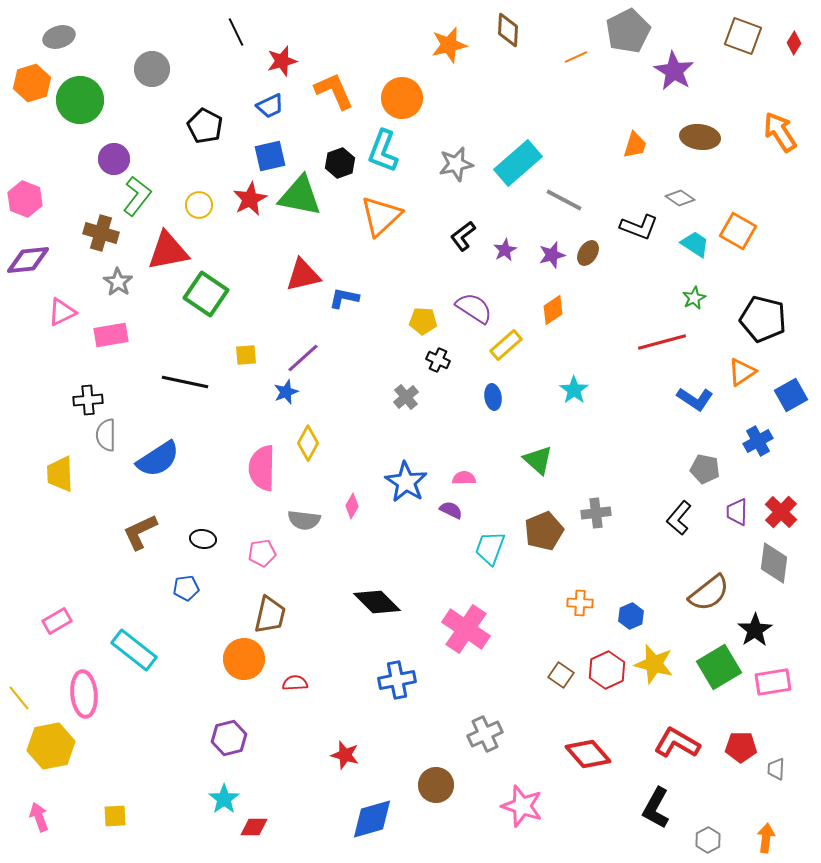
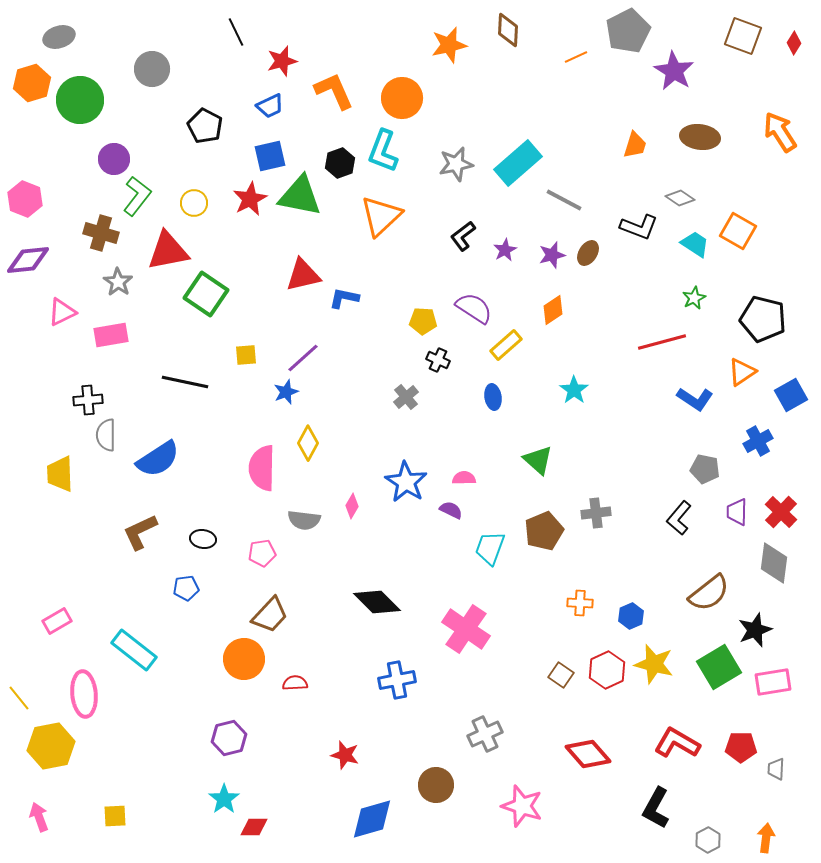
yellow circle at (199, 205): moved 5 px left, 2 px up
brown trapezoid at (270, 615): rotated 30 degrees clockwise
black star at (755, 630): rotated 12 degrees clockwise
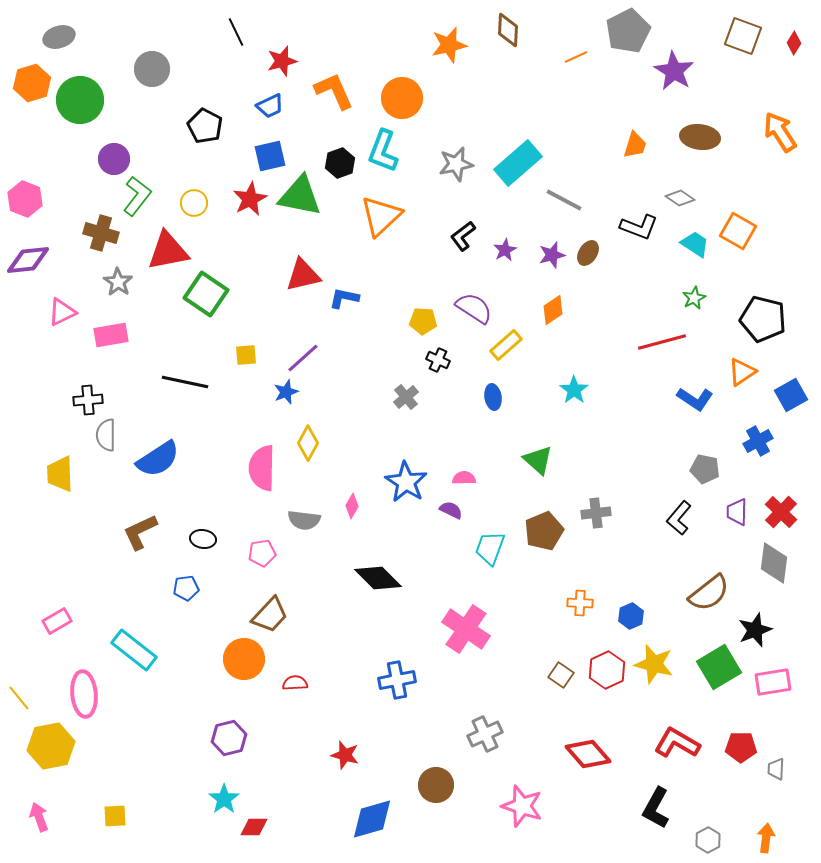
black diamond at (377, 602): moved 1 px right, 24 px up
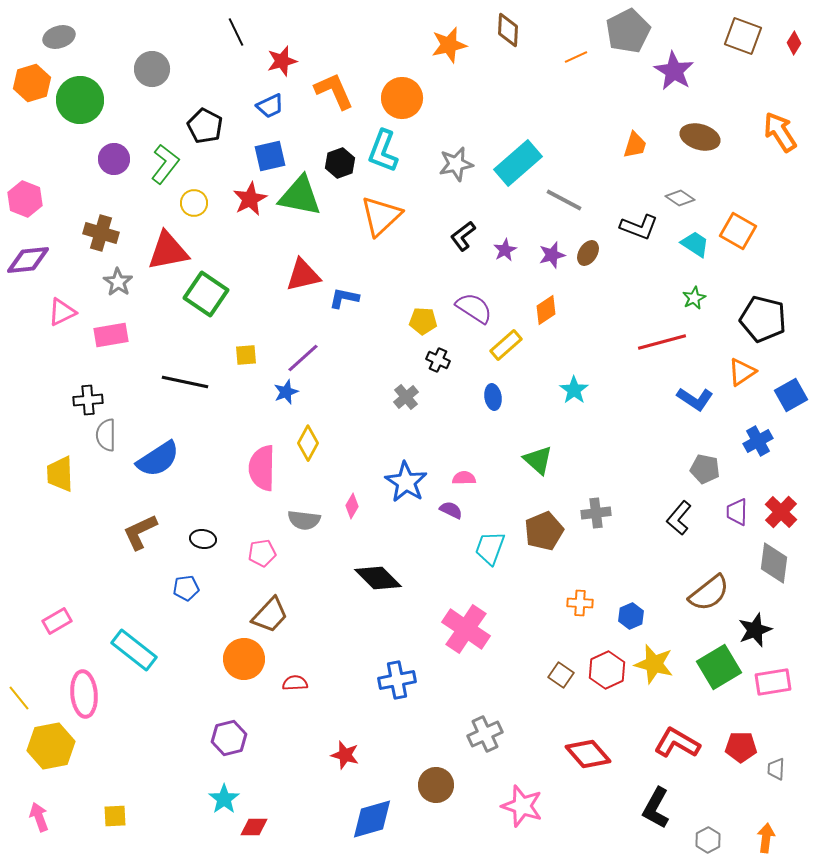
brown ellipse at (700, 137): rotated 9 degrees clockwise
green L-shape at (137, 196): moved 28 px right, 32 px up
orange diamond at (553, 310): moved 7 px left
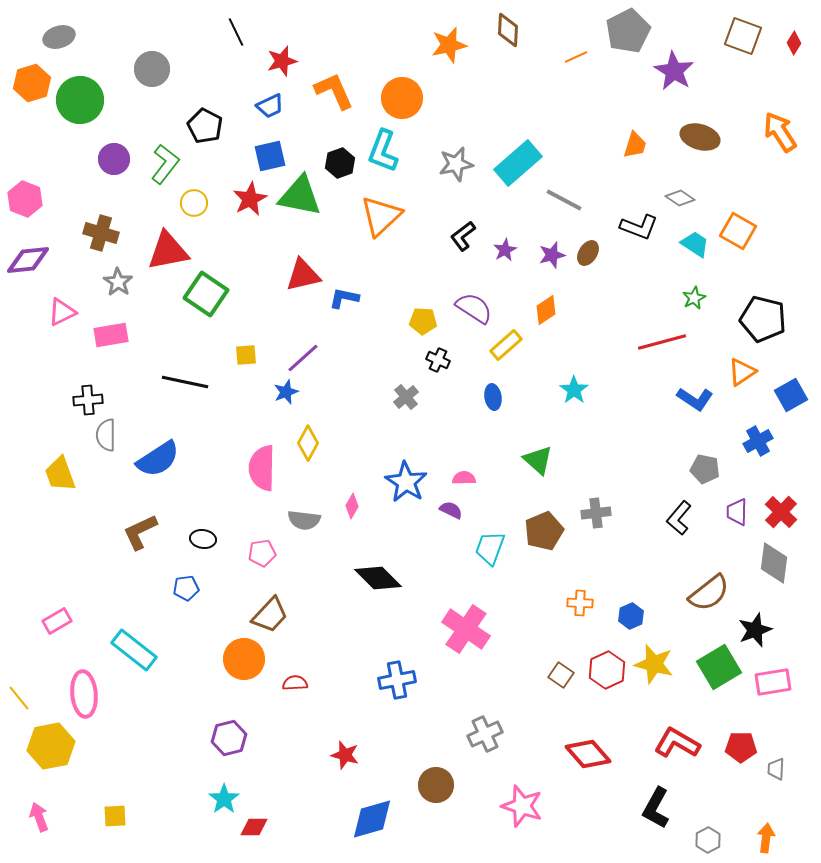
yellow trapezoid at (60, 474): rotated 18 degrees counterclockwise
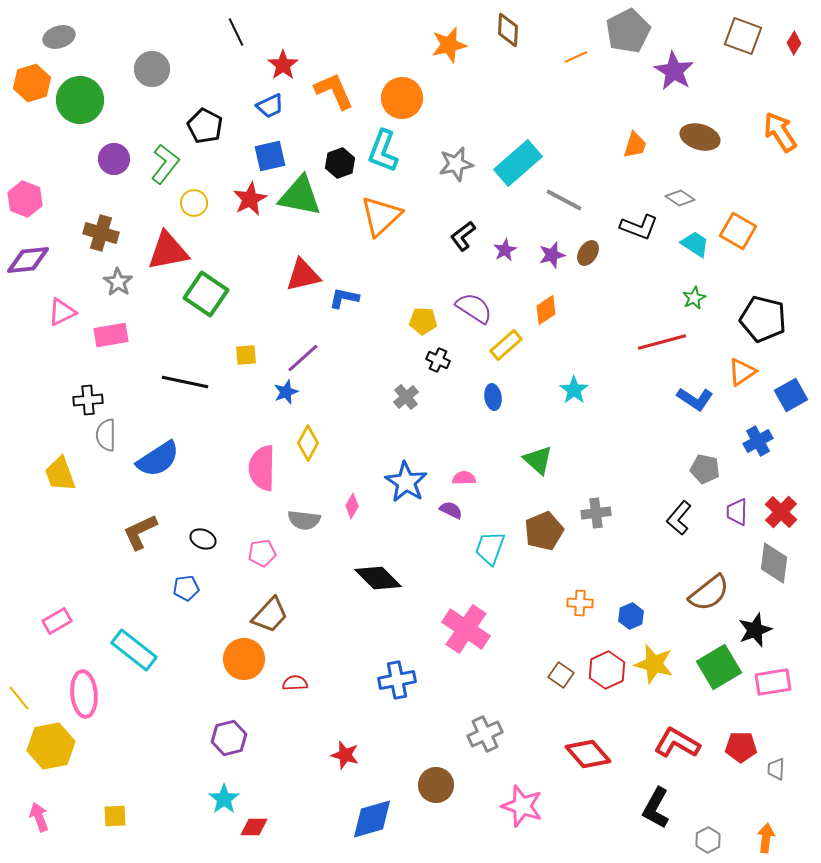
red star at (282, 61): moved 1 px right, 4 px down; rotated 20 degrees counterclockwise
black ellipse at (203, 539): rotated 15 degrees clockwise
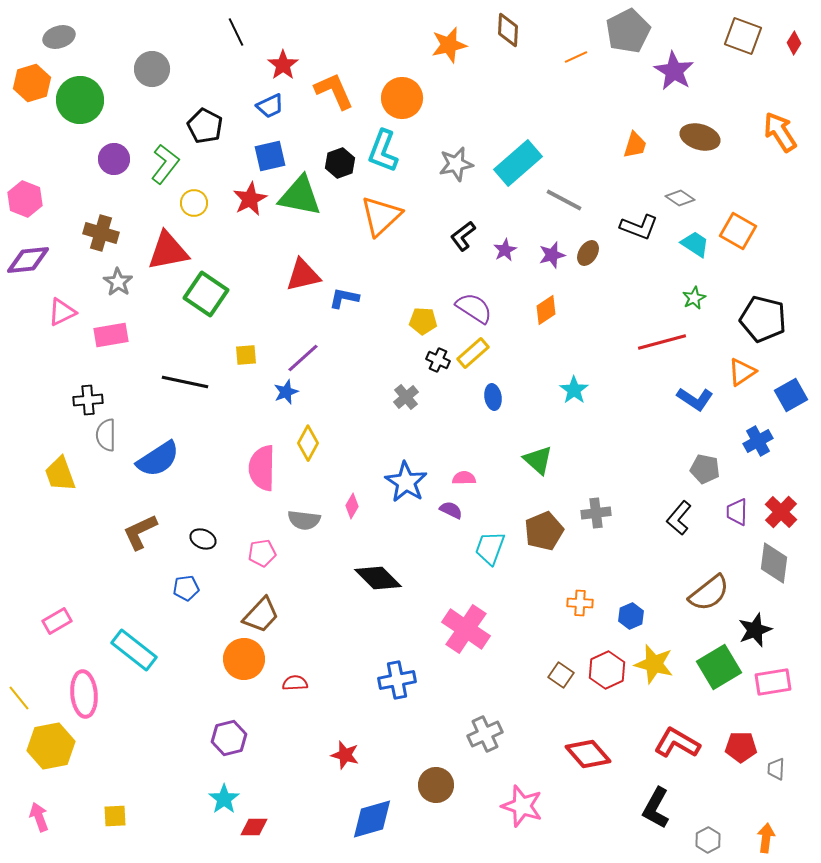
yellow rectangle at (506, 345): moved 33 px left, 8 px down
brown trapezoid at (270, 615): moved 9 px left
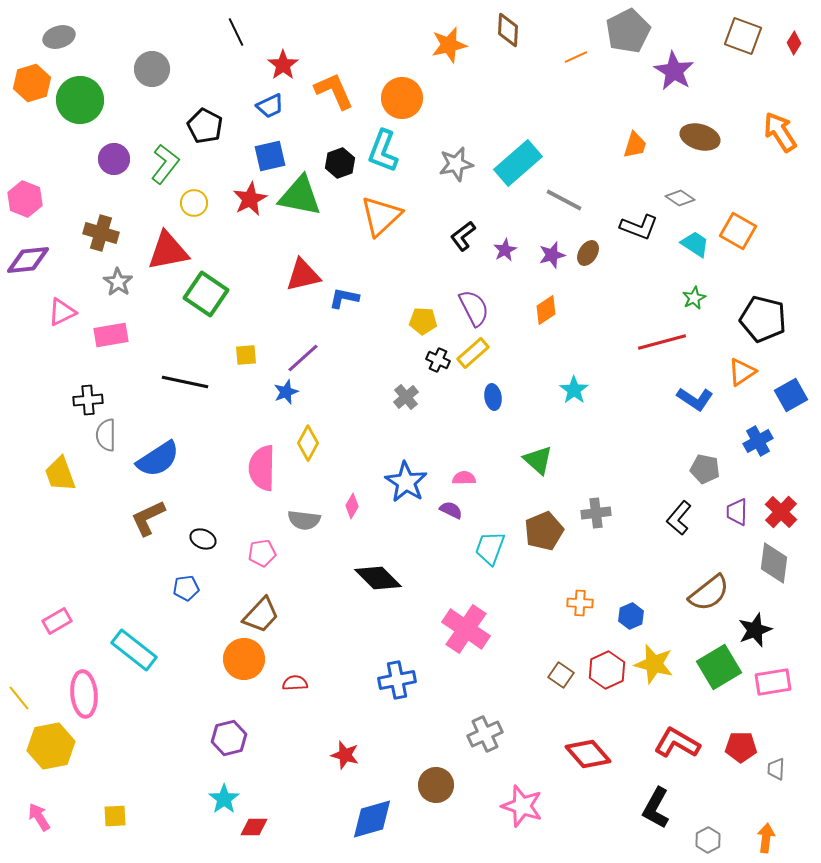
purple semicircle at (474, 308): rotated 30 degrees clockwise
brown L-shape at (140, 532): moved 8 px right, 14 px up
pink arrow at (39, 817): rotated 12 degrees counterclockwise
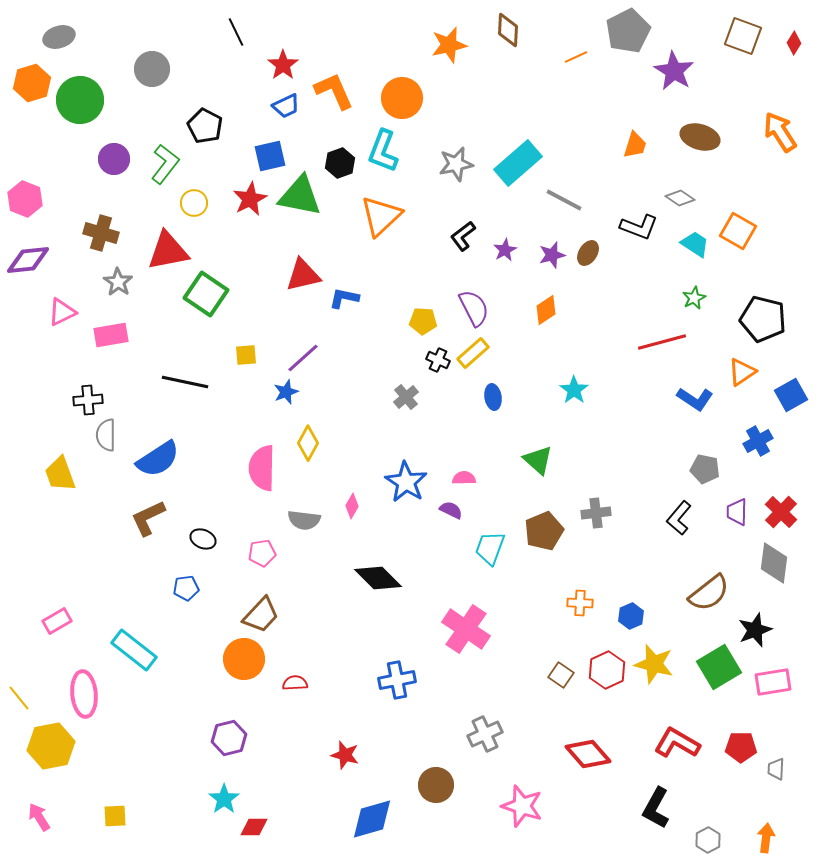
blue trapezoid at (270, 106): moved 16 px right
